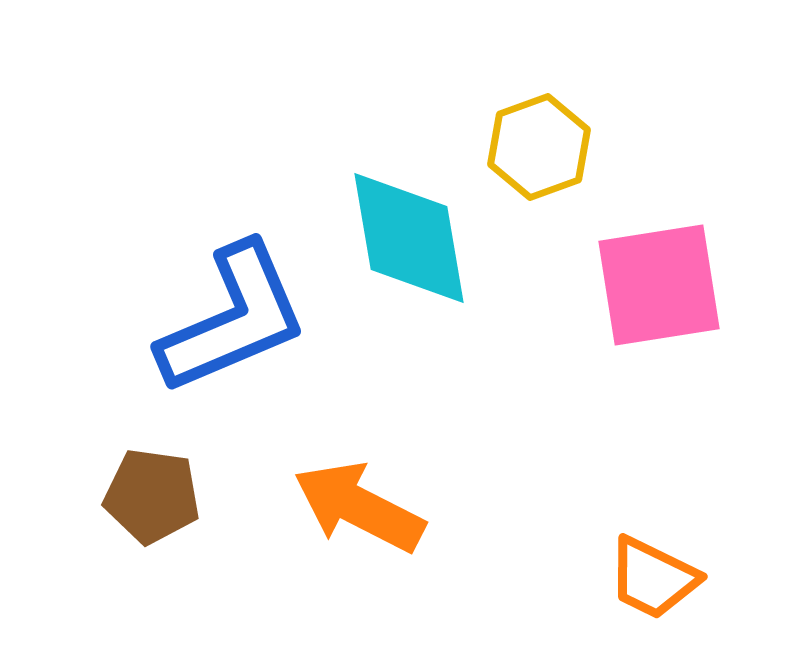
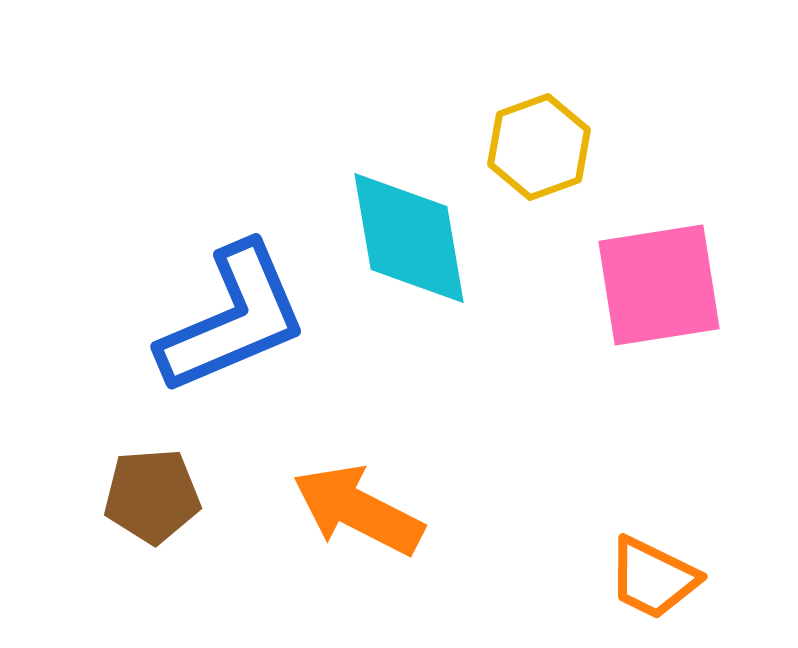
brown pentagon: rotated 12 degrees counterclockwise
orange arrow: moved 1 px left, 3 px down
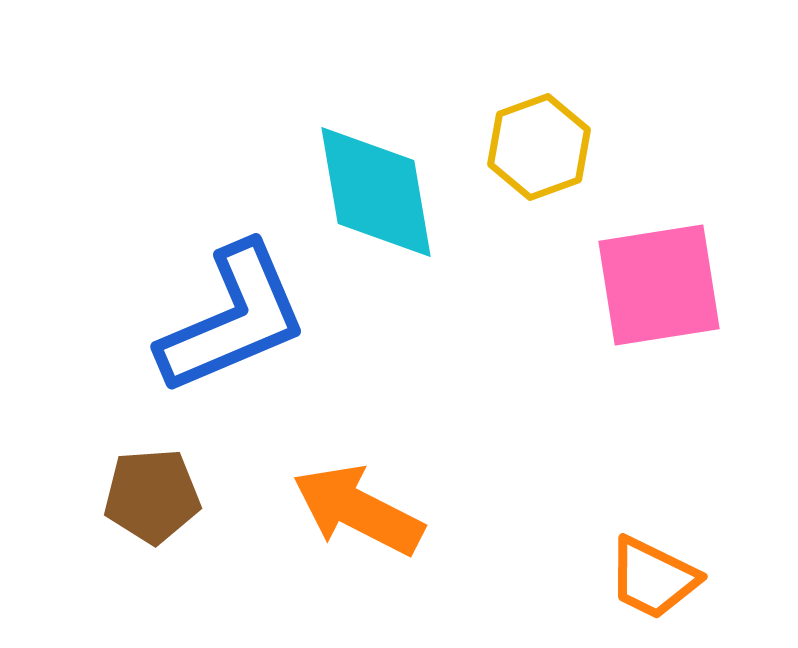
cyan diamond: moved 33 px left, 46 px up
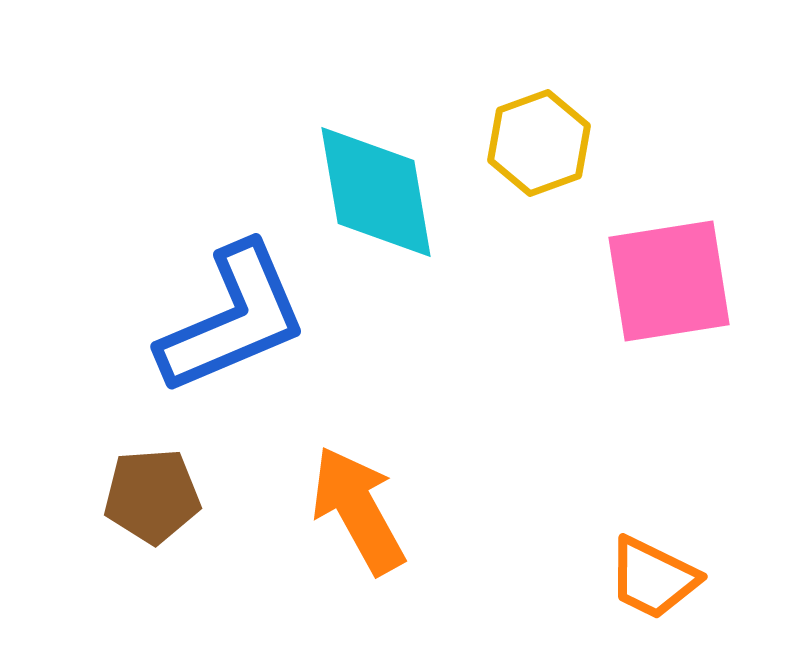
yellow hexagon: moved 4 px up
pink square: moved 10 px right, 4 px up
orange arrow: rotated 34 degrees clockwise
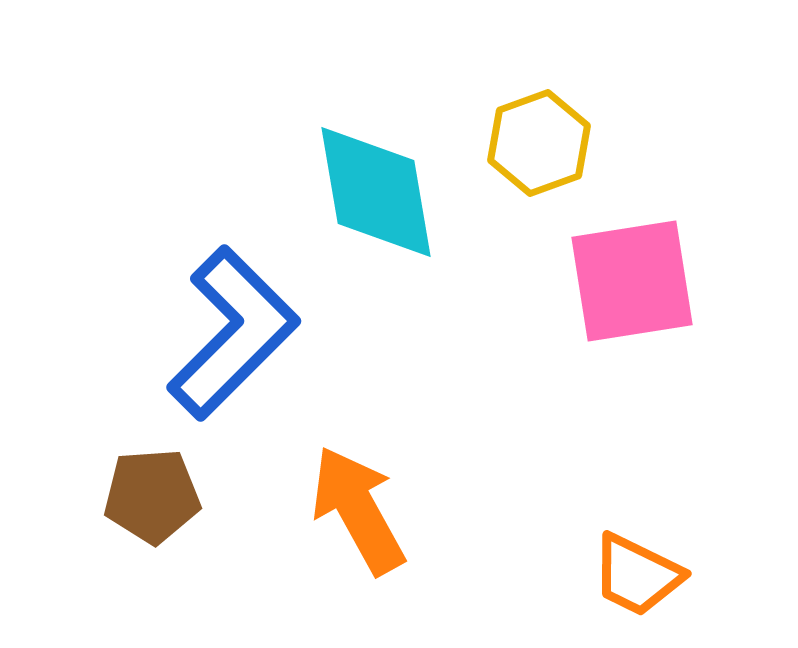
pink square: moved 37 px left
blue L-shape: moved 14 px down; rotated 22 degrees counterclockwise
orange trapezoid: moved 16 px left, 3 px up
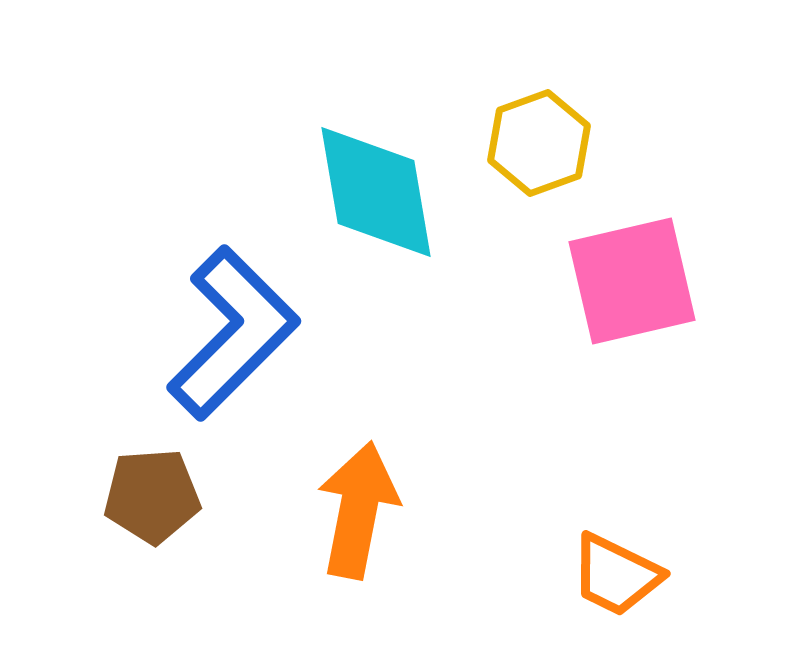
pink square: rotated 4 degrees counterclockwise
orange arrow: rotated 40 degrees clockwise
orange trapezoid: moved 21 px left
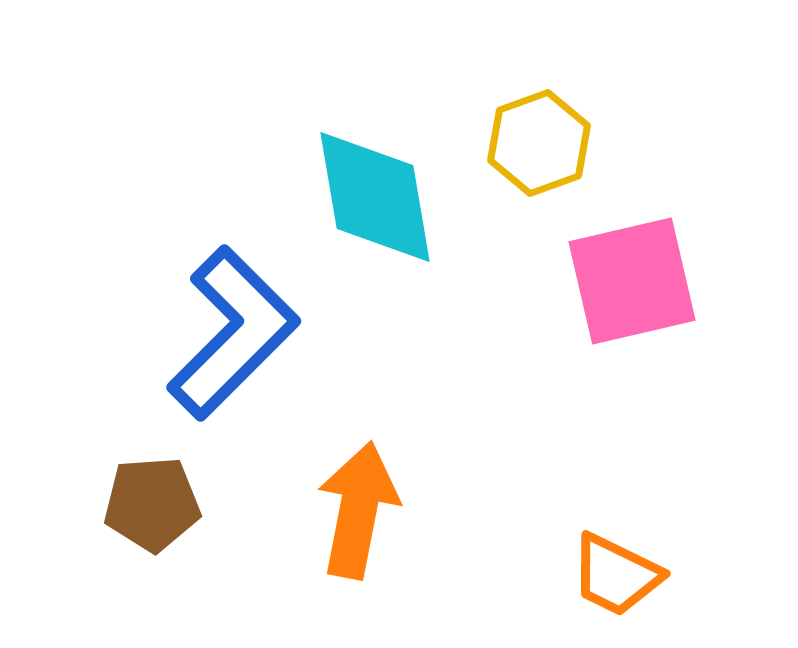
cyan diamond: moved 1 px left, 5 px down
brown pentagon: moved 8 px down
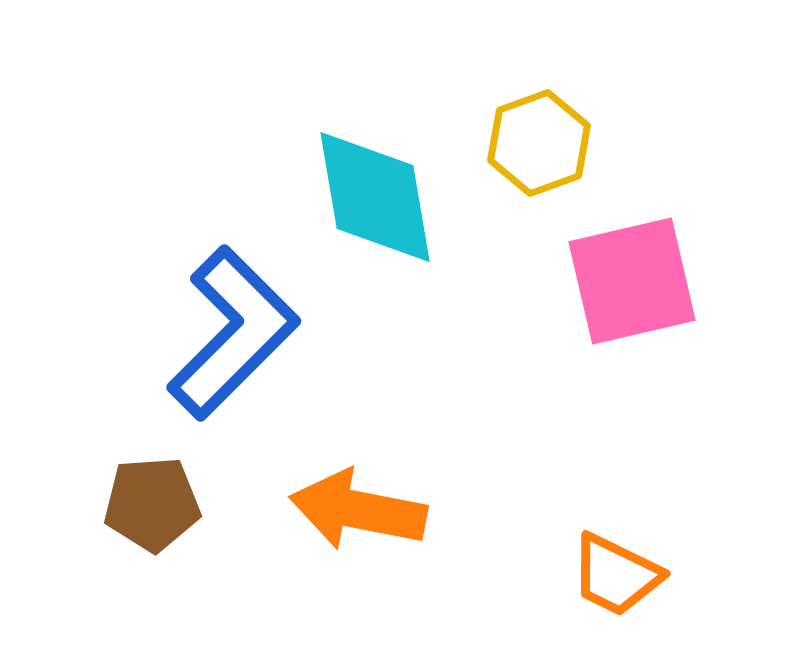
orange arrow: rotated 90 degrees counterclockwise
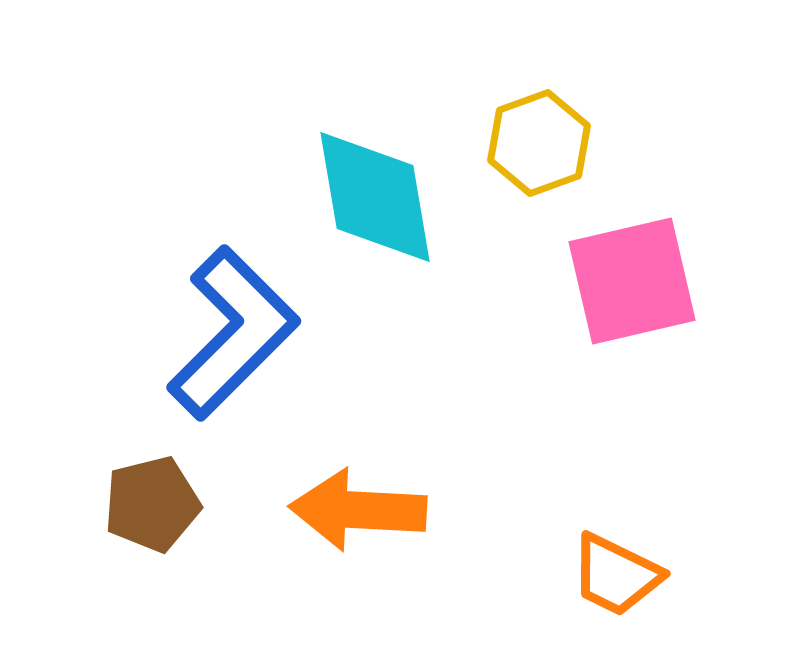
brown pentagon: rotated 10 degrees counterclockwise
orange arrow: rotated 8 degrees counterclockwise
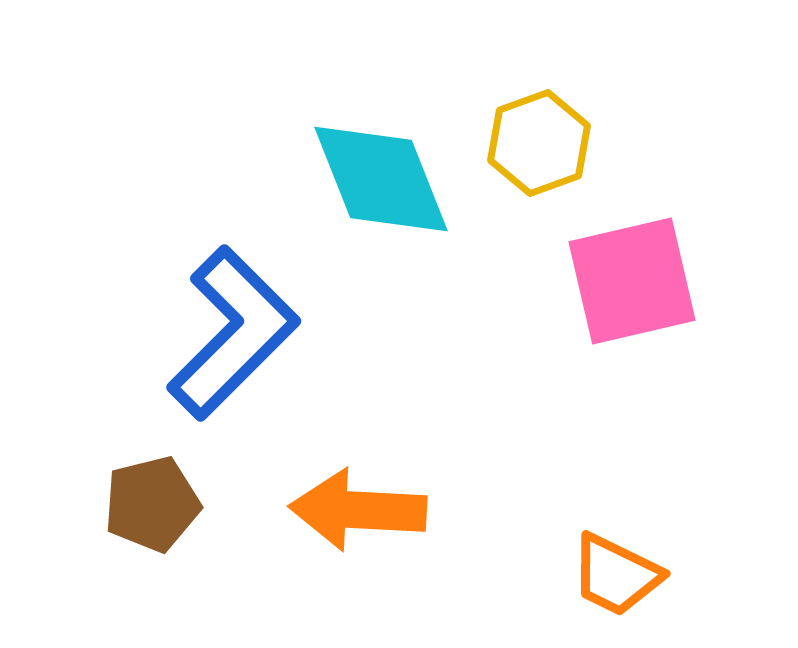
cyan diamond: moved 6 px right, 18 px up; rotated 12 degrees counterclockwise
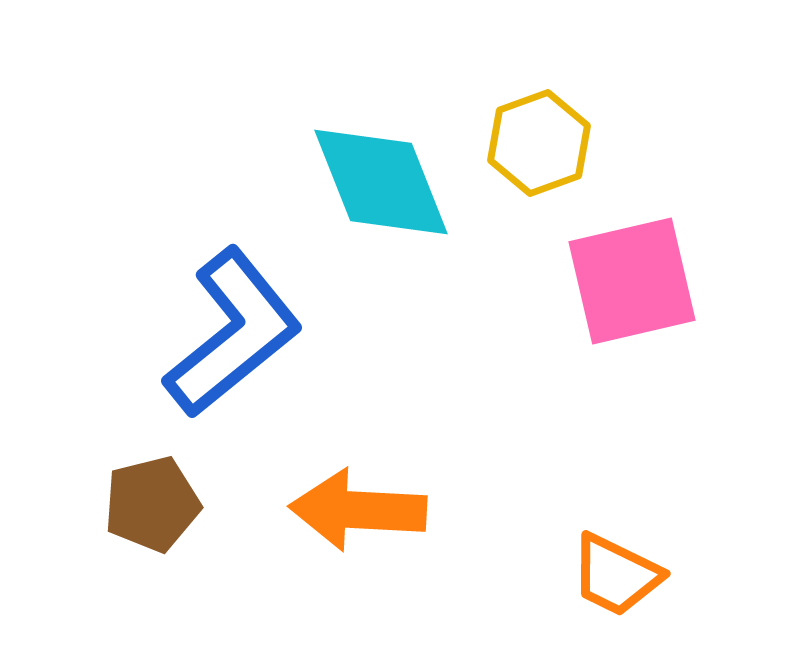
cyan diamond: moved 3 px down
blue L-shape: rotated 6 degrees clockwise
